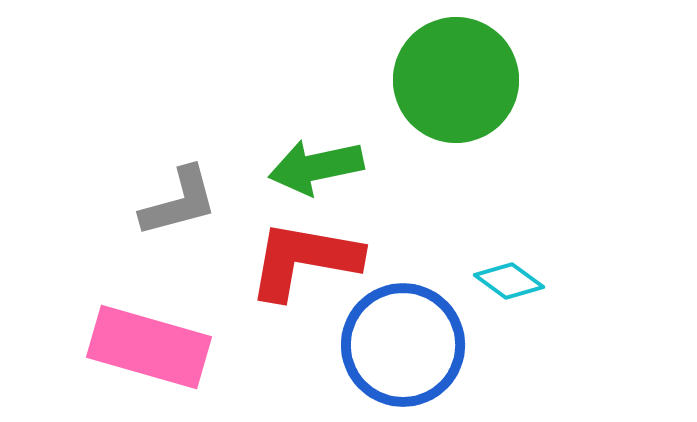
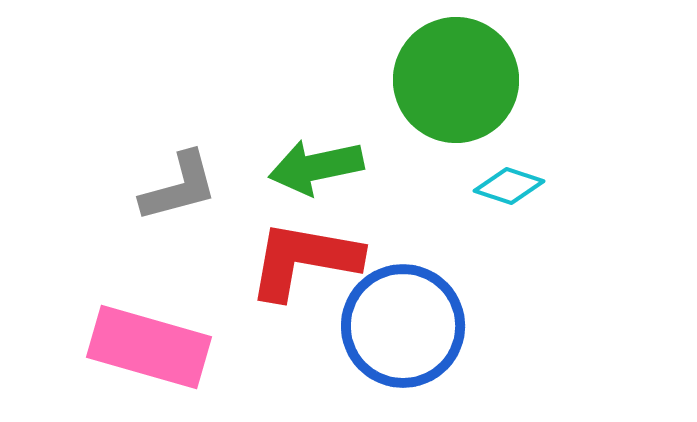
gray L-shape: moved 15 px up
cyan diamond: moved 95 px up; rotated 18 degrees counterclockwise
blue circle: moved 19 px up
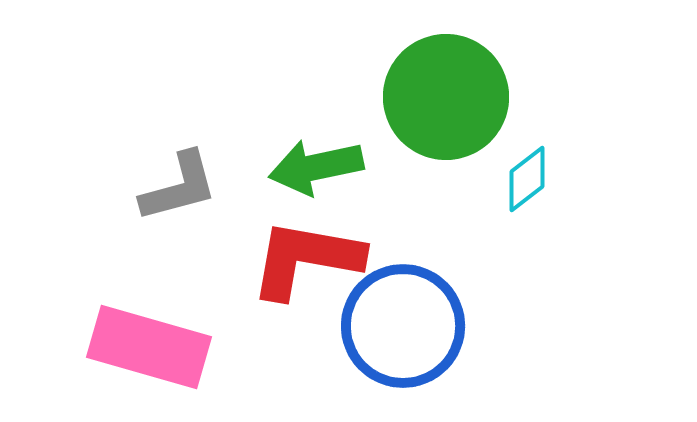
green circle: moved 10 px left, 17 px down
cyan diamond: moved 18 px right, 7 px up; rotated 56 degrees counterclockwise
red L-shape: moved 2 px right, 1 px up
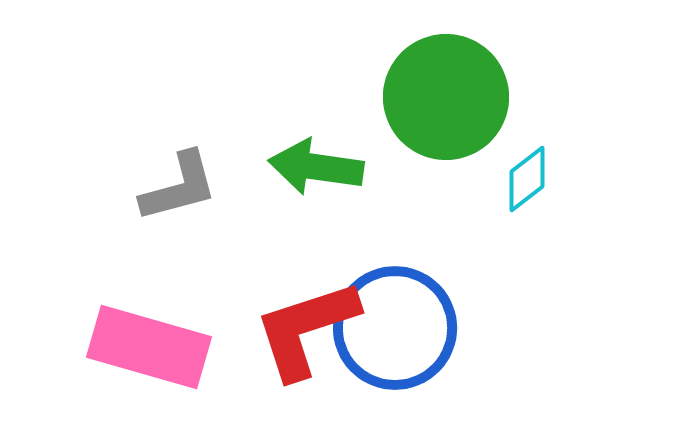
green arrow: rotated 20 degrees clockwise
red L-shape: moved 70 px down; rotated 28 degrees counterclockwise
blue circle: moved 8 px left, 2 px down
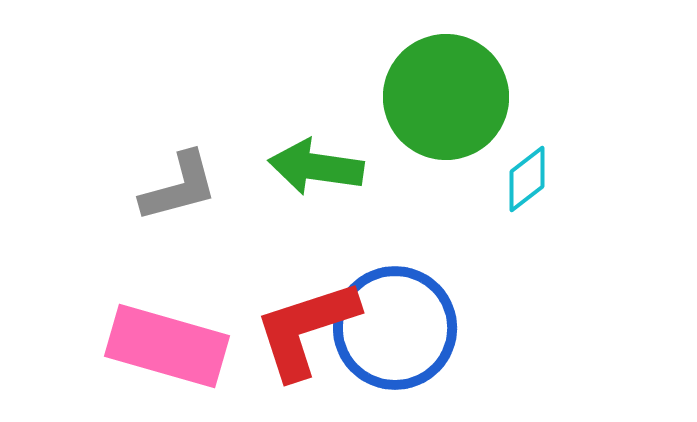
pink rectangle: moved 18 px right, 1 px up
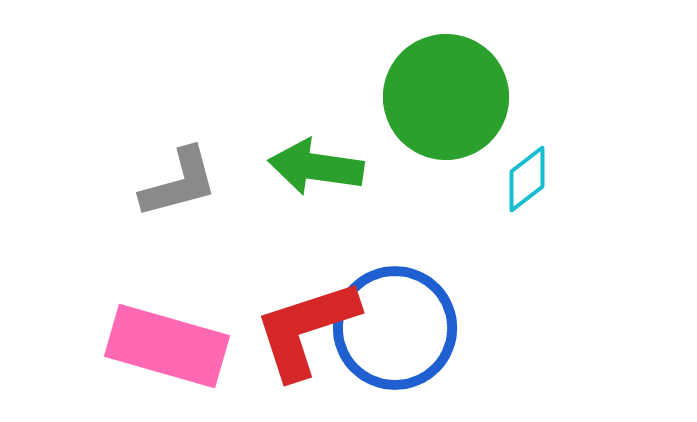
gray L-shape: moved 4 px up
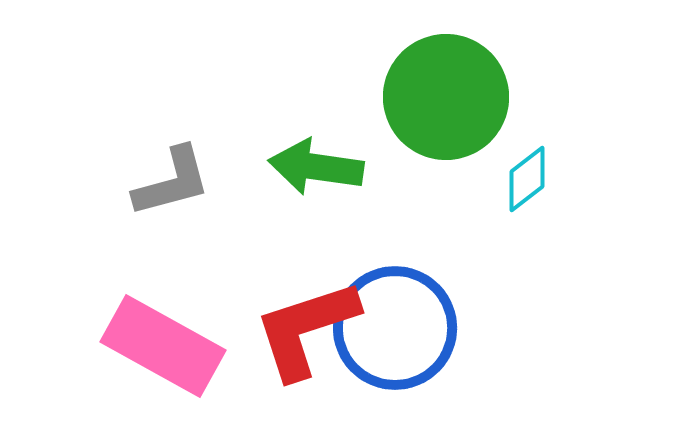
gray L-shape: moved 7 px left, 1 px up
pink rectangle: moved 4 px left; rotated 13 degrees clockwise
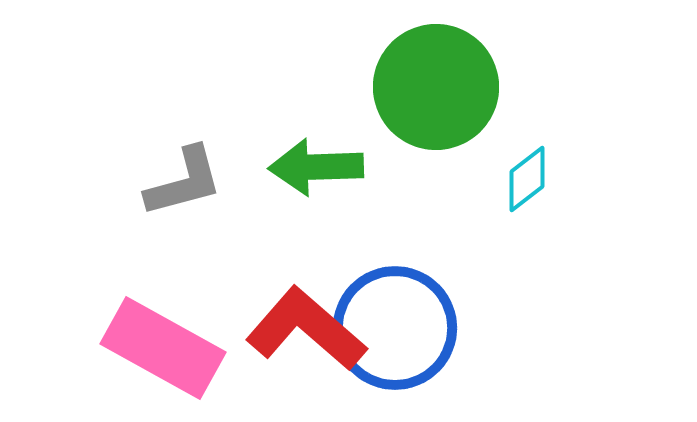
green circle: moved 10 px left, 10 px up
green arrow: rotated 10 degrees counterclockwise
gray L-shape: moved 12 px right
red L-shape: rotated 59 degrees clockwise
pink rectangle: moved 2 px down
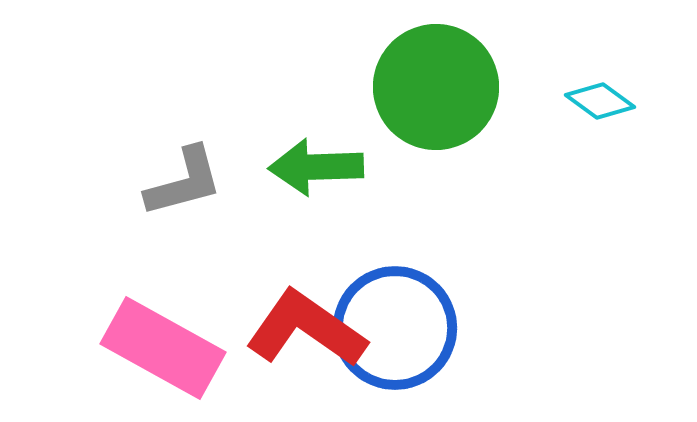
cyan diamond: moved 73 px right, 78 px up; rotated 74 degrees clockwise
red L-shape: rotated 6 degrees counterclockwise
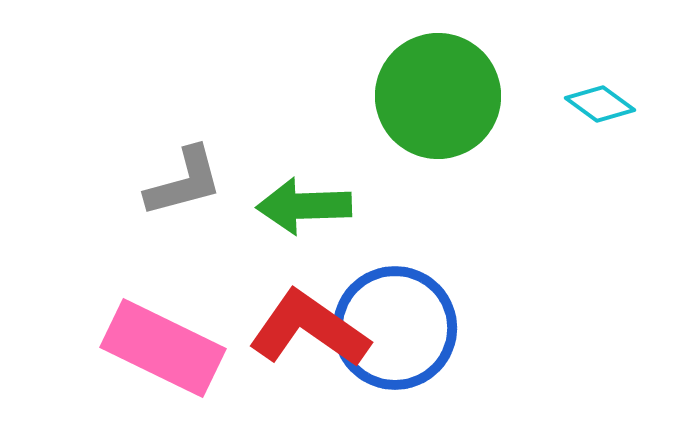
green circle: moved 2 px right, 9 px down
cyan diamond: moved 3 px down
green arrow: moved 12 px left, 39 px down
red L-shape: moved 3 px right
pink rectangle: rotated 3 degrees counterclockwise
